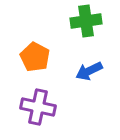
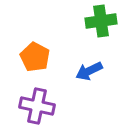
green cross: moved 15 px right
purple cross: moved 1 px left, 1 px up
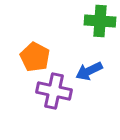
green cross: moved 1 px left; rotated 12 degrees clockwise
purple cross: moved 17 px right, 15 px up
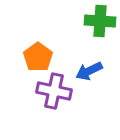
orange pentagon: moved 3 px right; rotated 8 degrees clockwise
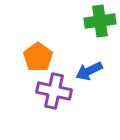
green cross: rotated 12 degrees counterclockwise
